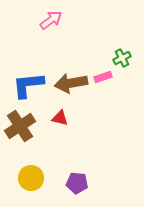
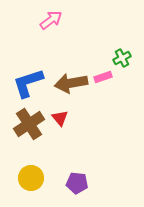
blue L-shape: moved 2 px up; rotated 12 degrees counterclockwise
red triangle: rotated 36 degrees clockwise
brown cross: moved 9 px right, 2 px up
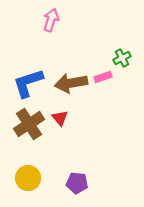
pink arrow: rotated 35 degrees counterclockwise
yellow circle: moved 3 px left
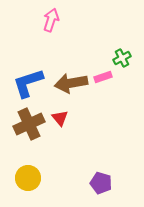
brown cross: rotated 8 degrees clockwise
purple pentagon: moved 24 px right; rotated 10 degrees clockwise
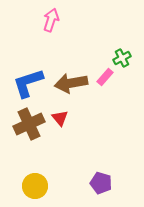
pink rectangle: moved 2 px right; rotated 30 degrees counterclockwise
yellow circle: moved 7 px right, 8 px down
